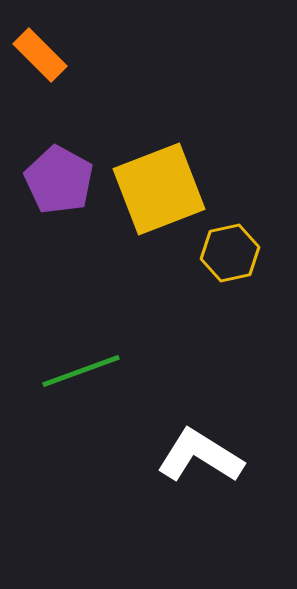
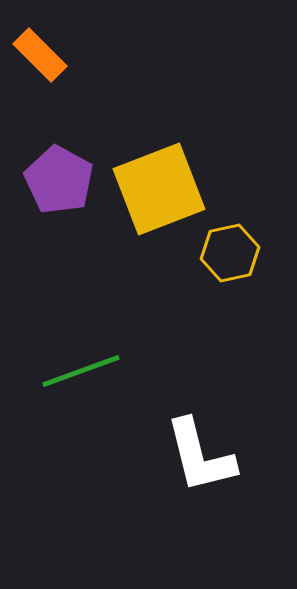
white L-shape: rotated 136 degrees counterclockwise
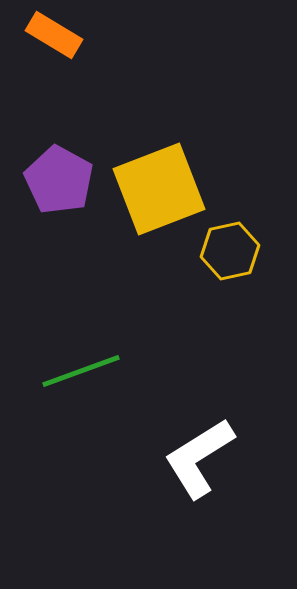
orange rectangle: moved 14 px right, 20 px up; rotated 14 degrees counterclockwise
yellow hexagon: moved 2 px up
white L-shape: moved 1 px left, 2 px down; rotated 72 degrees clockwise
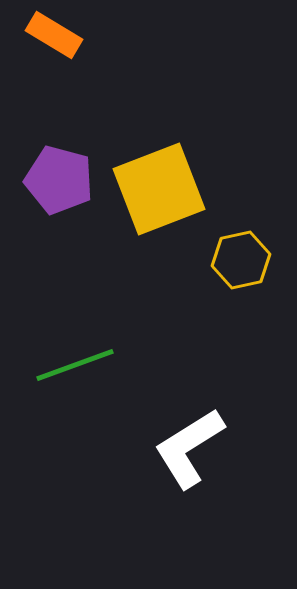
purple pentagon: rotated 14 degrees counterclockwise
yellow hexagon: moved 11 px right, 9 px down
green line: moved 6 px left, 6 px up
white L-shape: moved 10 px left, 10 px up
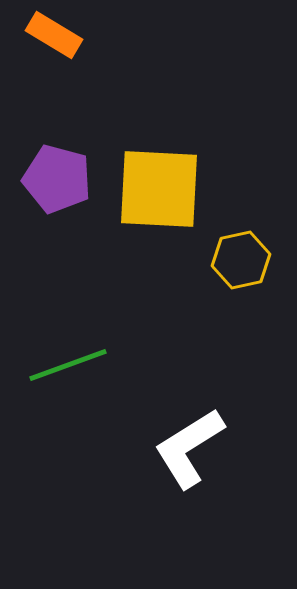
purple pentagon: moved 2 px left, 1 px up
yellow square: rotated 24 degrees clockwise
green line: moved 7 px left
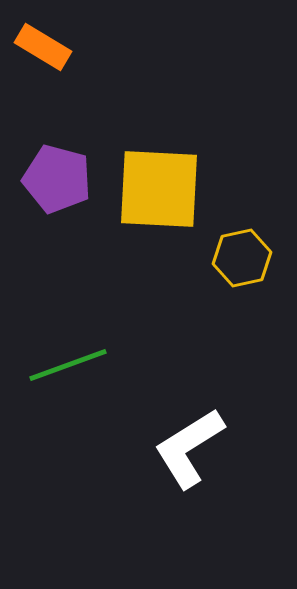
orange rectangle: moved 11 px left, 12 px down
yellow hexagon: moved 1 px right, 2 px up
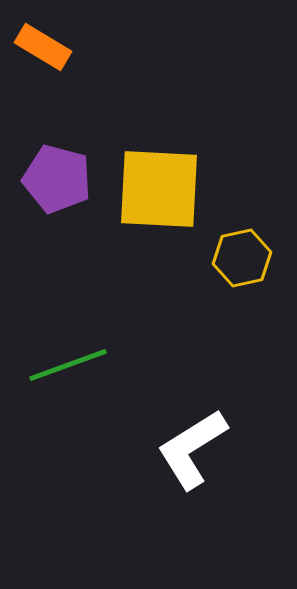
white L-shape: moved 3 px right, 1 px down
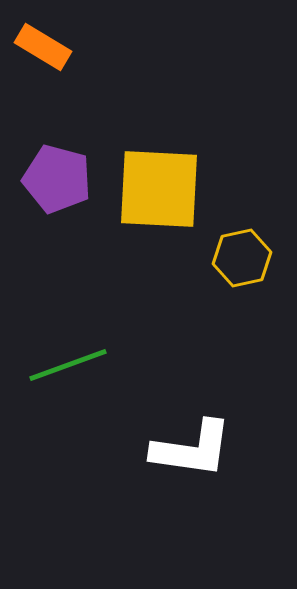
white L-shape: rotated 140 degrees counterclockwise
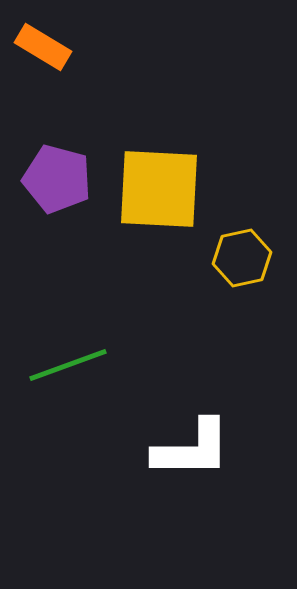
white L-shape: rotated 8 degrees counterclockwise
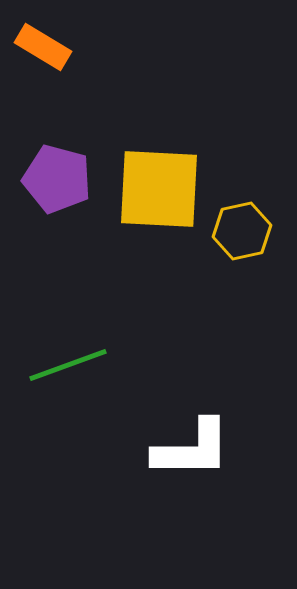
yellow hexagon: moved 27 px up
